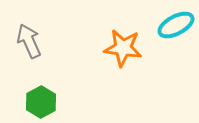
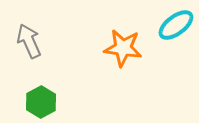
cyan ellipse: rotated 9 degrees counterclockwise
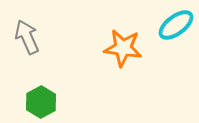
gray arrow: moved 2 px left, 4 px up
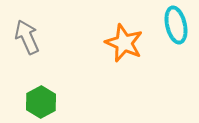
cyan ellipse: rotated 66 degrees counterclockwise
orange star: moved 1 px right, 5 px up; rotated 15 degrees clockwise
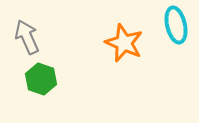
green hexagon: moved 23 px up; rotated 12 degrees counterclockwise
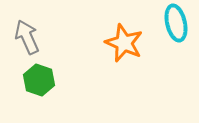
cyan ellipse: moved 2 px up
green hexagon: moved 2 px left, 1 px down
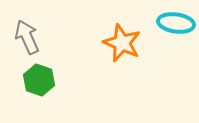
cyan ellipse: rotated 69 degrees counterclockwise
orange star: moved 2 px left
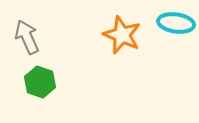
orange star: moved 8 px up
green hexagon: moved 1 px right, 2 px down
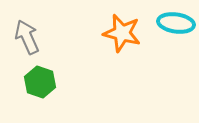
orange star: moved 2 px up; rotated 9 degrees counterclockwise
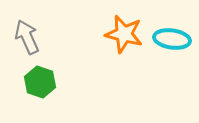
cyan ellipse: moved 4 px left, 16 px down
orange star: moved 2 px right, 1 px down
